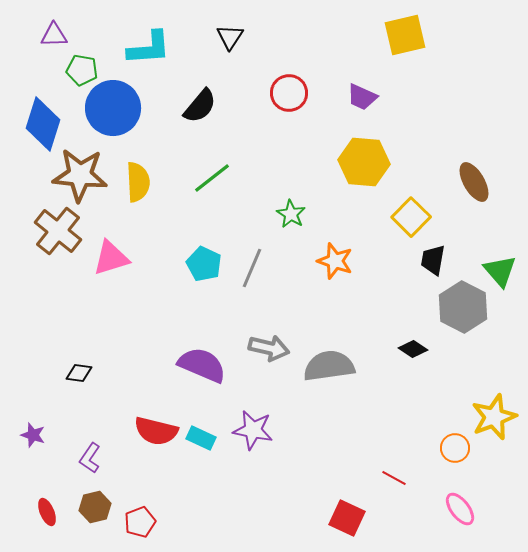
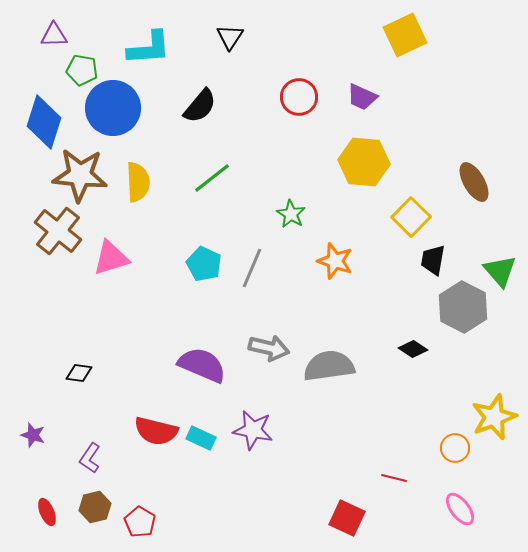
yellow square at (405, 35): rotated 12 degrees counterclockwise
red circle at (289, 93): moved 10 px right, 4 px down
blue diamond at (43, 124): moved 1 px right, 2 px up
red line at (394, 478): rotated 15 degrees counterclockwise
red pentagon at (140, 522): rotated 20 degrees counterclockwise
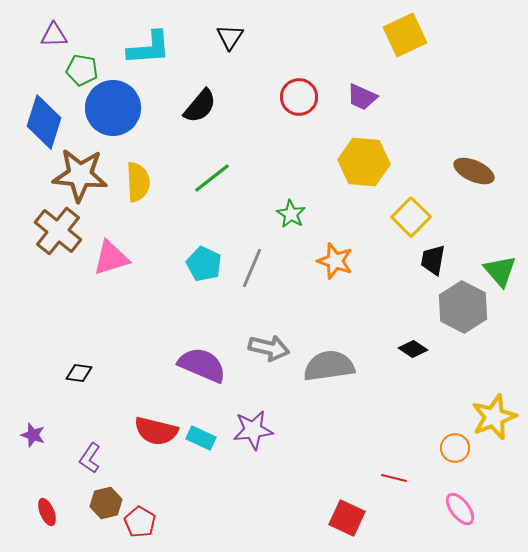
brown ellipse at (474, 182): moved 11 px up; rotated 36 degrees counterclockwise
purple star at (253, 430): rotated 18 degrees counterclockwise
brown hexagon at (95, 507): moved 11 px right, 4 px up
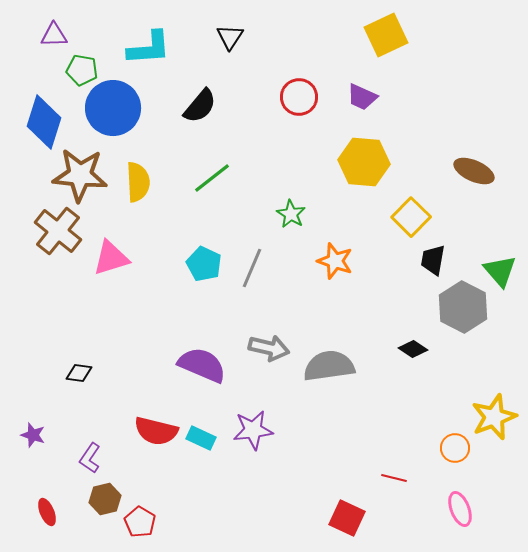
yellow square at (405, 35): moved 19 px left
brown hexagon at (106, 503): moved 1 px left, 4 px up
pink ellipse at (460, 509): rotated 16 degrees clockwise
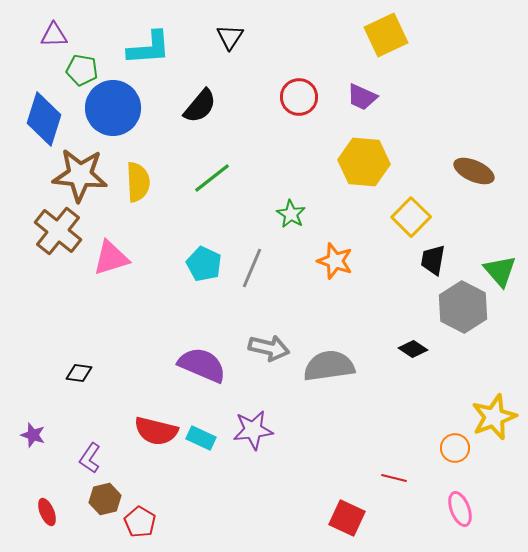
blue diamond at (44, 122): moved 3 px up
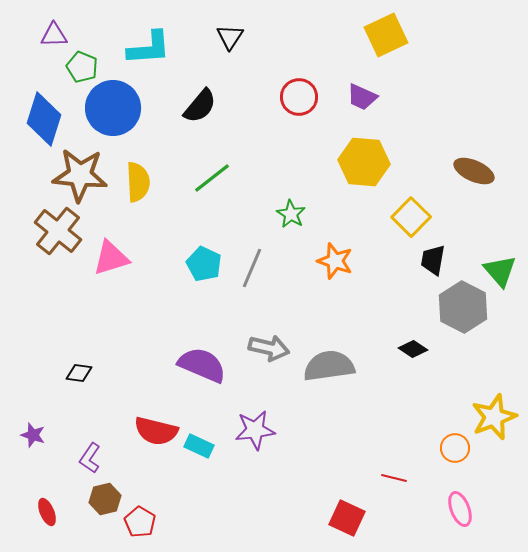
green pentagon at (82, 70): moved 3 px up; rotated 12 degrees clockwise
purple star at (253, 430): moved 2 px right
cyan rectangle at (201, 438): moved 2 px left, 8 px down
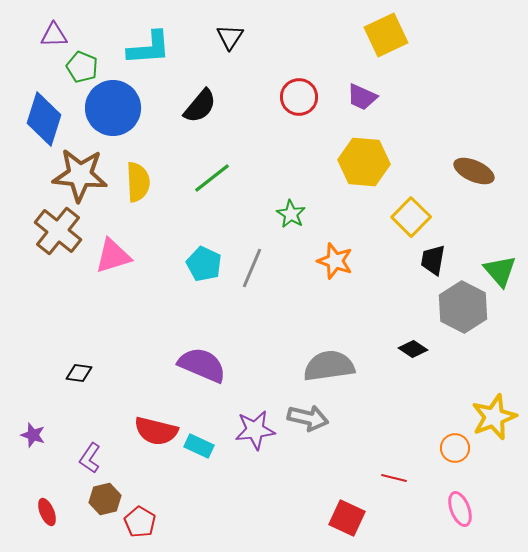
pink triangle at (111, 258): moved 2 px right, 2 px up
gray arrow at (269, 348): moved 39 px right, 70 px down
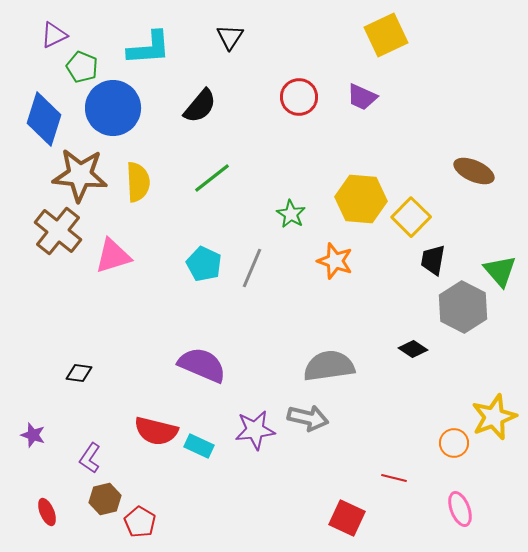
purple triangle at (54, 35): rotated 24 degrees counterclockwise
yellow hexagon at (364, 162): moved 3 px left, 37 px down
orange circle at (455, 448): moved 1 px left, 5 px up
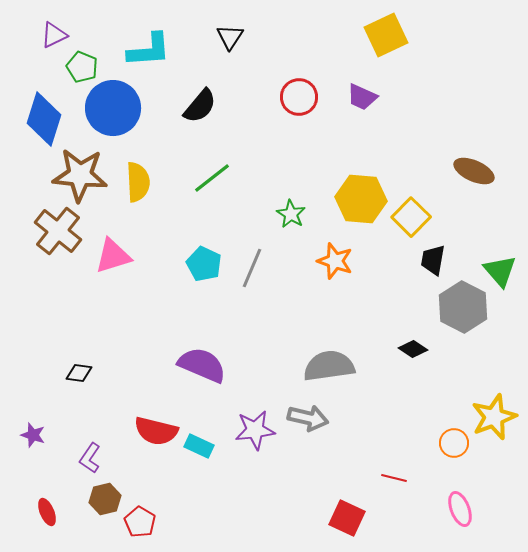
cyan L-shape at (149, 48): moved 2 px down
